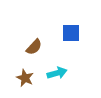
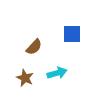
blue square: moved 1 px right, 1 px down
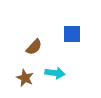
cyan arrow: moved 2 px left; rotated 24 degrees clockwise
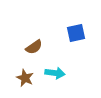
blue square: moved 4 px right, 1 px up; rotated 12 degrees counterclockwise
brown semicircle: rotated 12 degrees clockwise
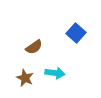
blue square: rotated 36 degrees counterclockwise
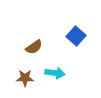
blue square: moved 3 px down
brown star: rotated 24 degrees counterclockwise
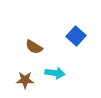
brown semicircle: rotated 66 degrees clockwise
brown star: moved 2 px down
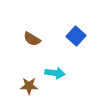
brown semicircle: moved 2 px left, 8 px up
brown star: moved 4 px right, 6 px down
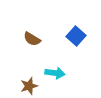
brown star: rotated 18 degrees counterclockwise
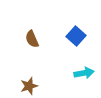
brown semicircle: rotated 36 degrees clockwise
cyan arrow: moved 29 px right; rotated 18 degrees counterclockwise
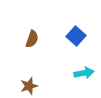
brown semicircle: rotated 138 degrees counterclockwise
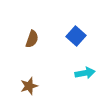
cyan arrow: moved 1 px right
